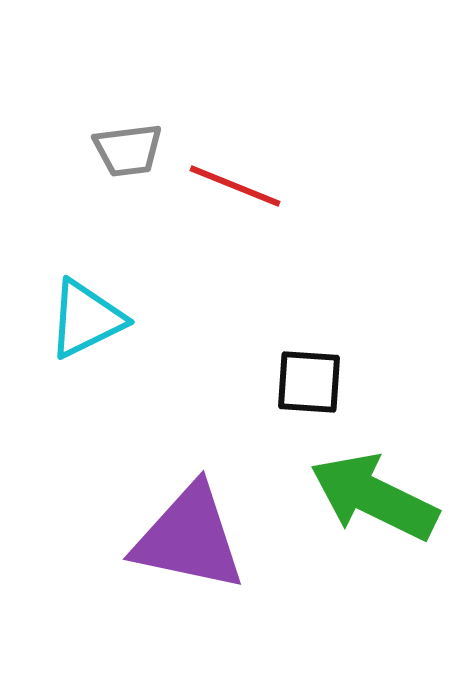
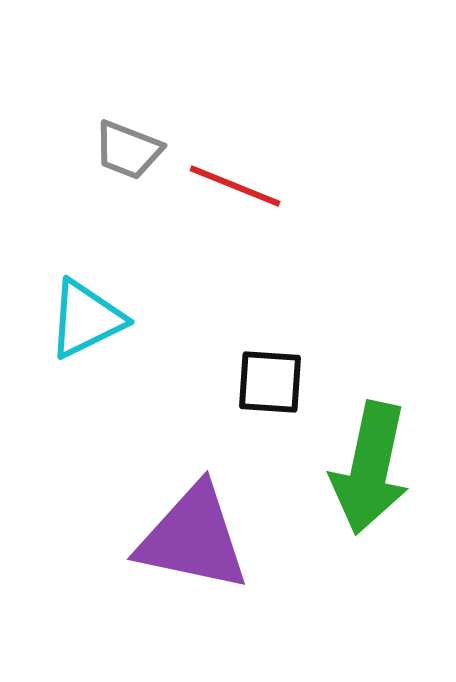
gray trapezoid: rotated 28 degrees clockwise
black square: moved 39 px left
green arrow: moved 4 px left, 29 px up; rotated 104 degrees counterclockwise
purple triangle: moved 4 px right
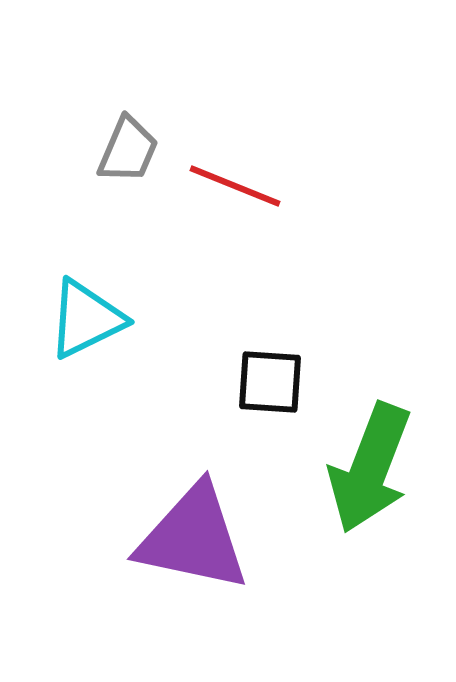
gray trapezoid: rotated 88 degrees counterclockwise
green arrow: rotated 9 degrees clockwise
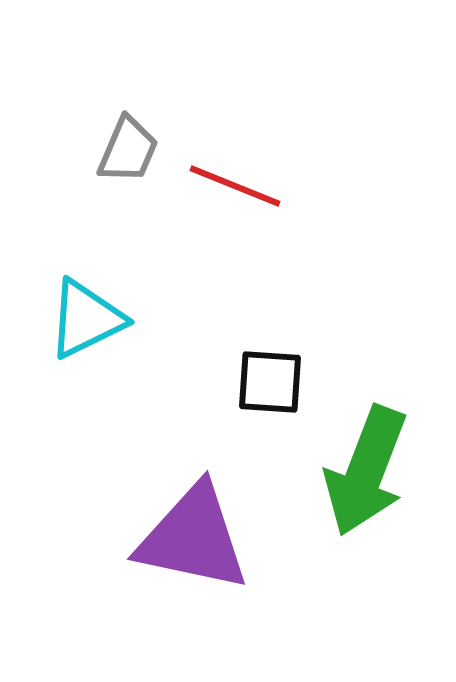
green arrow: moved 4 px left, 3 px down
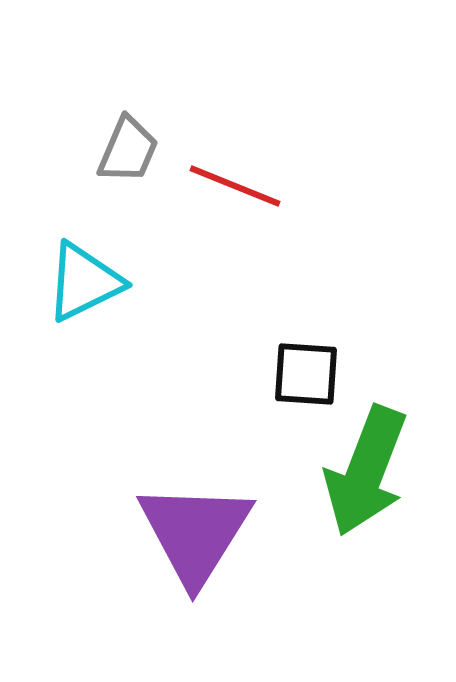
cyan triangle: moved 2 px left, 37 px up
black square: moved 36 px right, 8 px up
purple triangle: moved 2 px right, 5 px up; rotated 50 degrees clockwise
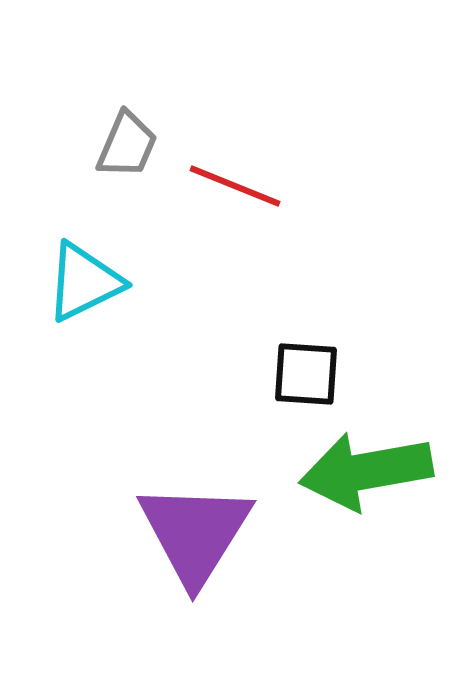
gray trapezoid: moved 1 px left, 5 px up
green arrow: rotated 59 degrees clockwise
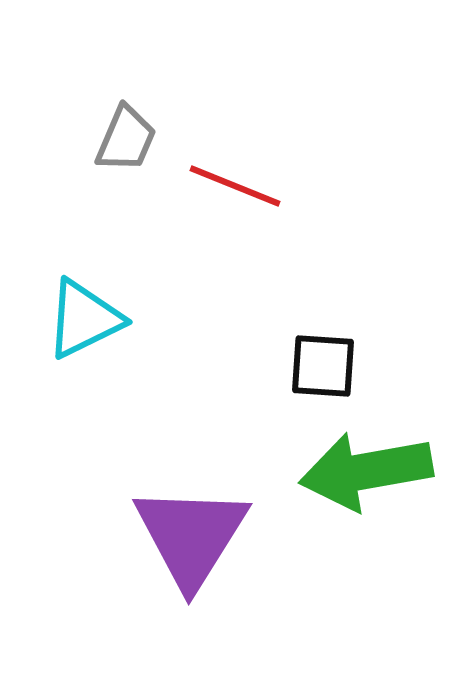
gray trapezoid: moved 1 px left, 6 px up
cyan triangle: moved 37 px down
black square: moved 17 px right, 8 px up
purple triangle: moved 4 px left, 3 px down
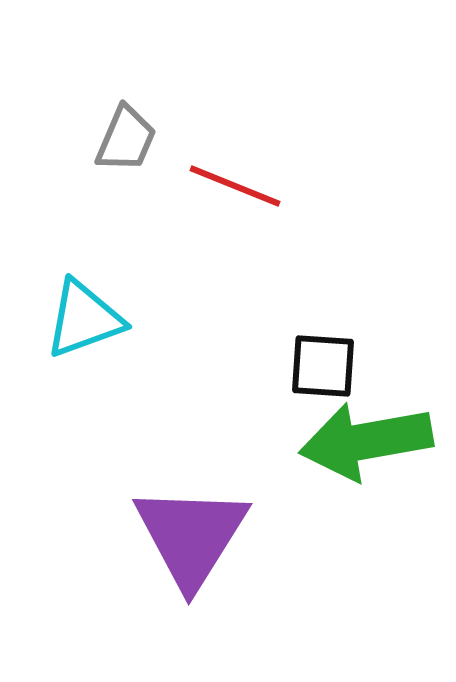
cyan triangle: rotated 6 degrees clockwise
green arrow: moved 30 px up
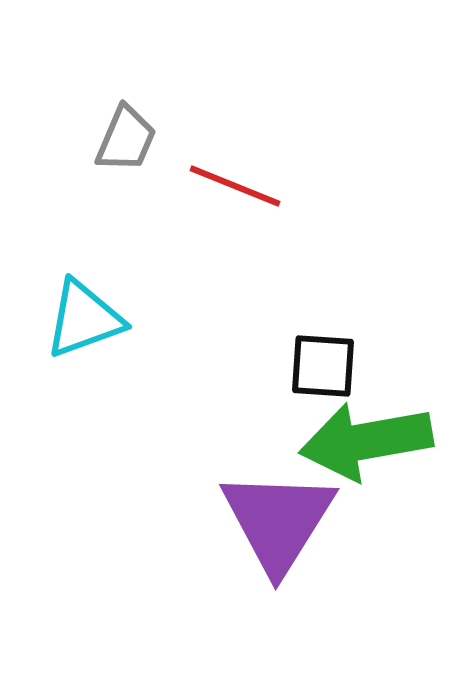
purple triangle: moved 87 px right, 15 px up
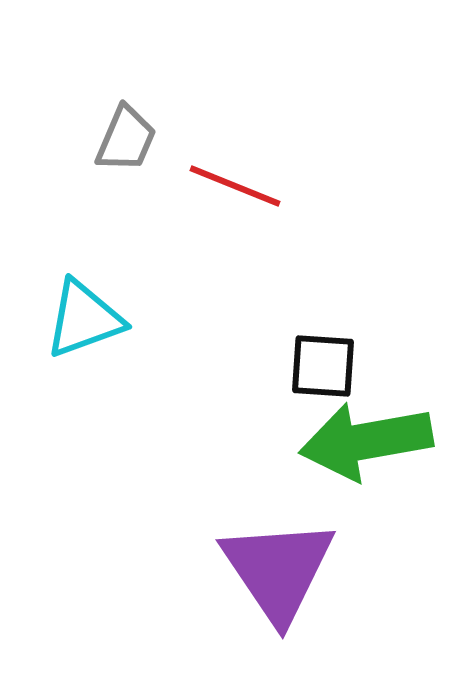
purple triangle: moved 49 px down; rotated 6 degrees counterclockwise
